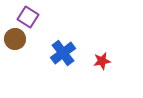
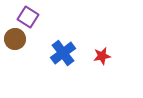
red star: moved 5 px up
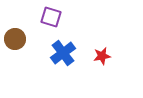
purple square: moved 23 px right; rotated 15 degrees counterclockwise
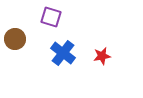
blue cross: rotated 15 degrees counterclockwise
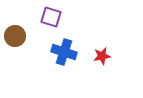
brown circle: moved 3 px up
blue cross: moved 1 px right, 1 px up; rotated 20 degrees counterclockwise
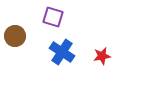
purple square: moved 2 px right
blue cross: moved 2 px left; rotated 15 degrees clockwise
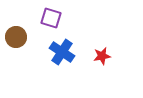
purple square: moved 2 px left, 1 px down
brown circle: moved 1 px right, 1 px down
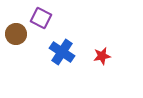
purple square: moved 10 px left; rotated 10 degrees clockwise
brown circle: moved 3 px up
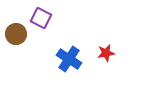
blue cross: moved 7 px right, 7 px down
red star: moved 4 px right, 3 px up
